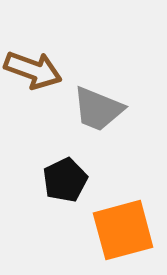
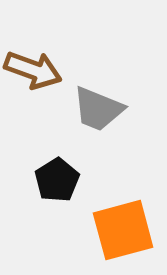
black pentagon: moved 8 px left; rotated 6 degrees counterclockwise
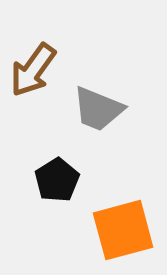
brown arrow: rotated 106 degrees clockwise
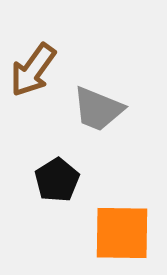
orange square: moved 1 px left, 3 px down; rotated 16 degrees clockwise
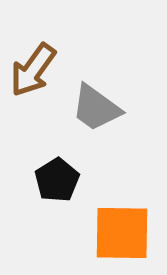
gray trapezoid: moved 2 px left, 1 px up; rotated 14 degrees clockwise
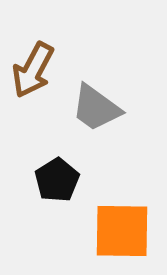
brown arrow: rotated 8 degrees counterclockwise
orange square: moved 2 px up
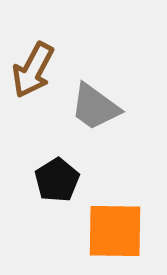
gray trapezoid: moved 1 px left, 1 px up
orange square: moved 7 px left
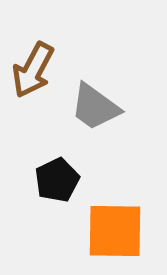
black pentagon: rotated 6 degrees clockwise
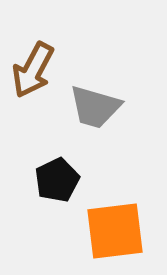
gray trapezoid: rotated 20 degrees counterclockwise
orange square: rotated 8 degrees counterclockwise
